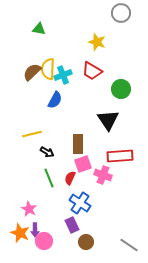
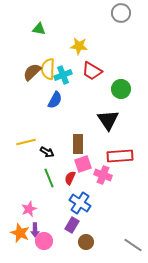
yellow star: moved 18 px left, 4 px down; rotated 12 degrees counterclockwise
yellow line: moved 6 px left, 8 px down
pink star: rotated 21 degrees clockwise
purple rectangle: rotated 56 degrees clockwise
gray line: moved 4 px right
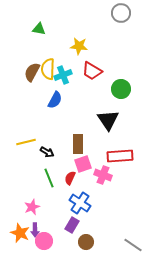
brown semicircle: rotated 18 degrees counterclockwise
pink star: moved 3 px right, 2 px up
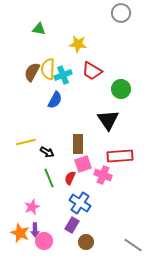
yellow star: moved 1 px left, 2 px up
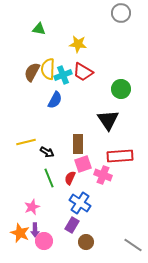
red trapezoid: moved 9 px left, 1 px down
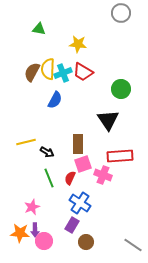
cyan cross: moved 2 px up
orange star: rotated 18 degrees counterclockwise
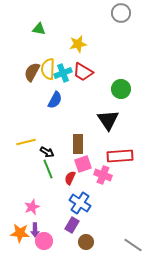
yellow star: rotated 18 degrees counterclockwise
green line: moved 1 px left, 9 px up
